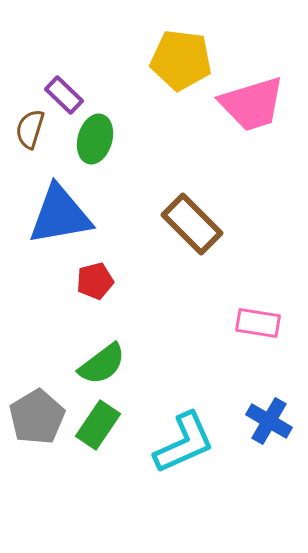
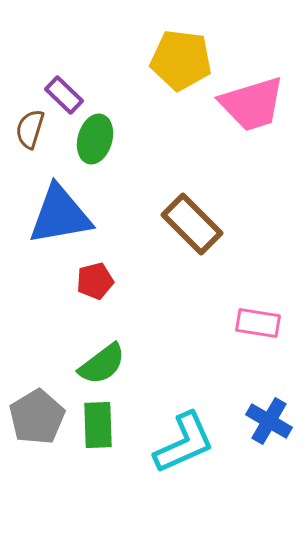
green rectangle: rotated 36 degrees counterclockwise
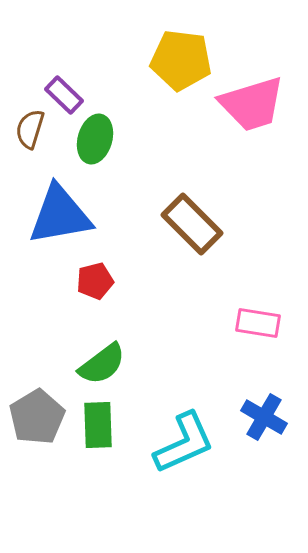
blue cross: moved 5 px left, 4 px up
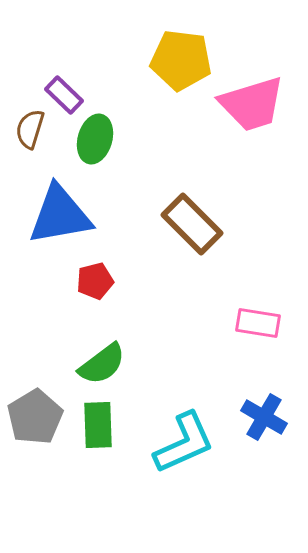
gray pentagon: moved 2 px left
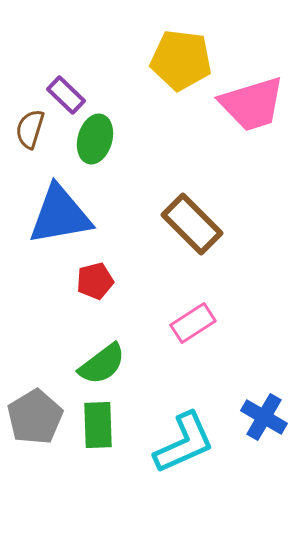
purple rectangle: moved 2 px right
pink rectangle: moved 65 px left; rotated 42 degrees counterclockwise
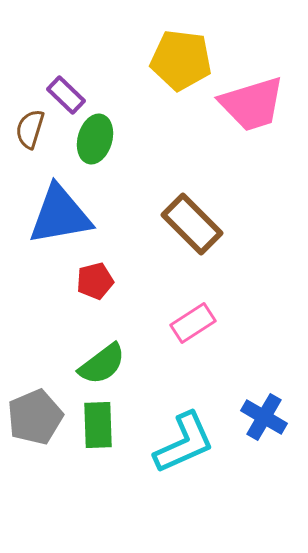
gray pentagon: rotated 8 degrees clockwise
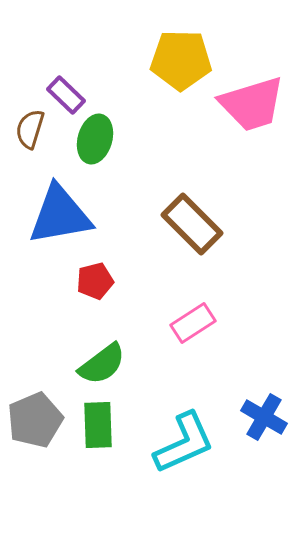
yellow pentagon: rotated 6 degrees counterclockwise
gray pentagon: moved 3 px down
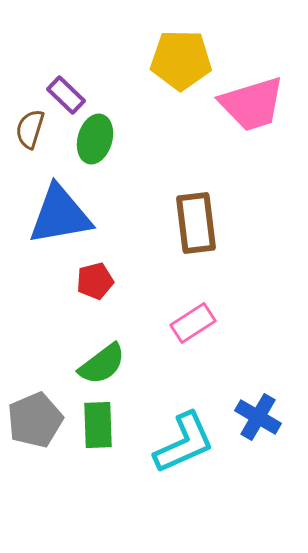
brown rectangle: moved 4 px right, 1 px up; rotated 38 degrees clockwise
blue cross: moved 6 px left
